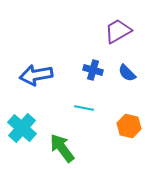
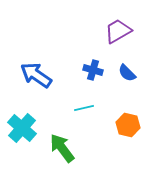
blue arrow: rotated 44 degrees clockwise
cyan line: rotated 24 degrees counterclockwise
orange hexagon: moved 1 px left, 1 px up
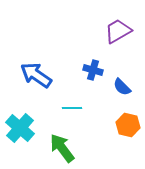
blue semicircle: moved 5 px left, 14 px down
cyan line: moved 12 px left; rotated 12 degrees clockwise
cyan cross: moved 2 px left
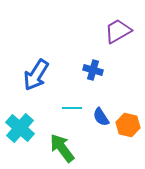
blue arrow: rotated 92 degrees counterclockwise
blue semicircle: moved 21 px left, 30 px down; rotated 12 degrees clockwise
